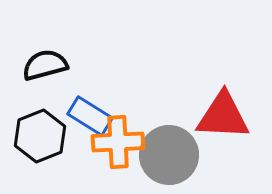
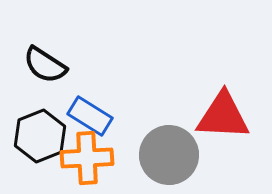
black semicircle: rotated 132 degrees counterclockwise
orange cross: moved 31 px left, 16 px down
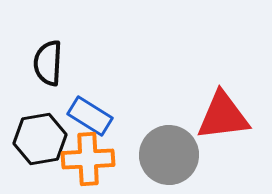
black semicircle: moved 3 px right, 2 px up; rotated 60 degrees clockwise
red triangle: rotated 10 degrees counterclockwise
black hexagon: moved 3 px down; rotated 12 degrees clockwise
orange cross: moved 1 px right, 1 px down
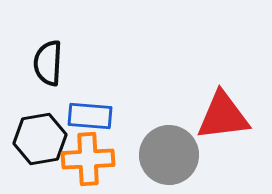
blue rectangle: rotated 27 degrees counterclockwise
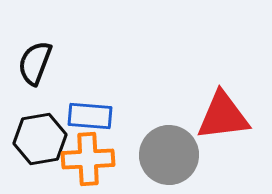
black semicircle: moved 13 px left; rotated 18 degrees clockwise
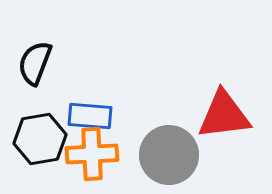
red triangle: moved 1 px right, 1 px up
orange cross: moved 4 px right, 5 px up
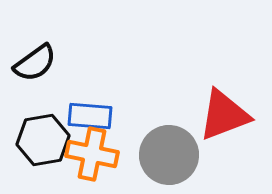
black semicircle: rotated 147 degrees counterclockwise
red triangle: rotated 14 degrees counterclockwise
black hexagon: moved 3 px right, 1 px down
orange cross: rotated 15 degrees clockwise
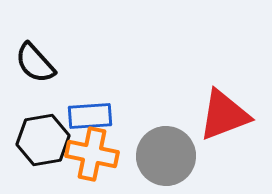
black semicircle: rotated 84 degrees clockwise
blue rectangle: rotated 9 degrees counterclockwise
gray circle: moved 3 px left, 1 px down
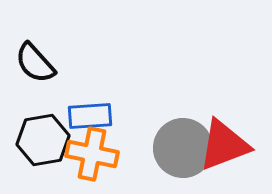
red triangle: moved 30 px down
gray circle: moved 17 px right, 8 px up
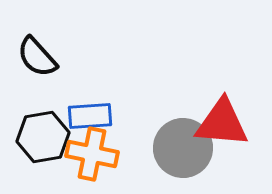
black semicircle: moved 2 px right, 6 px up
black hexagon: moved 3 px up
red triangle: moved 2 px left, 22 px up; rotated 26 degrees clockwise
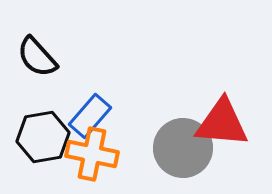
blue rectangle: rotated 45 degrees counterclockwise
